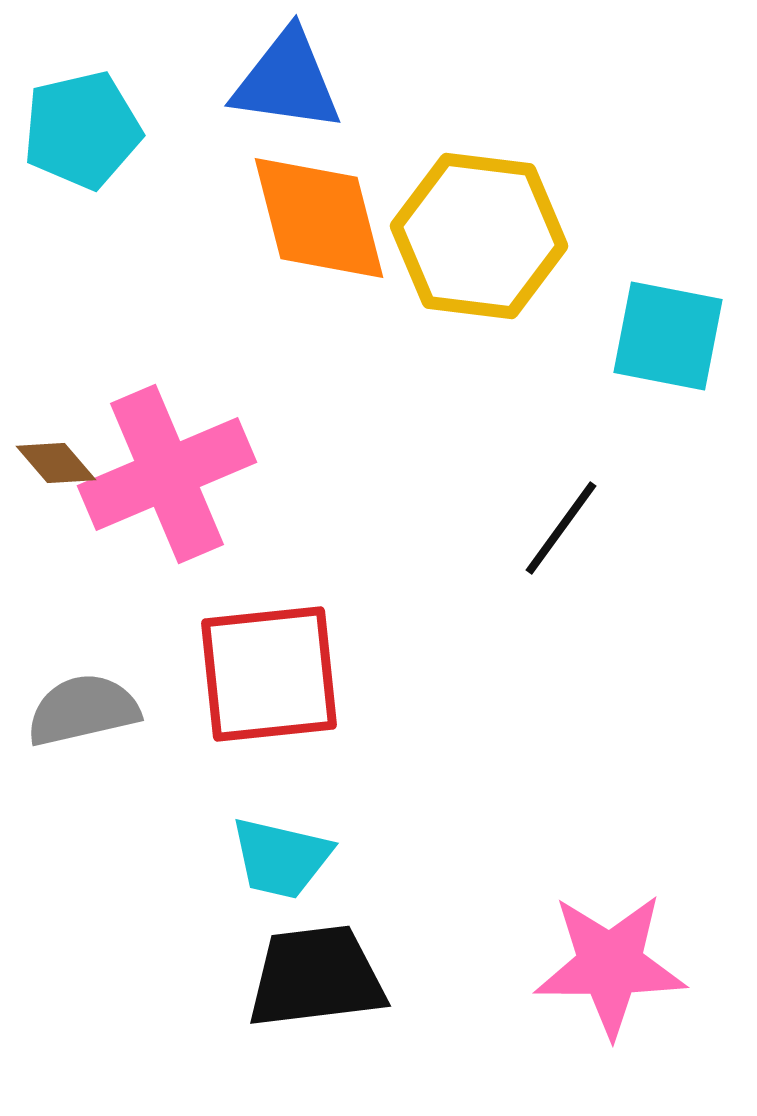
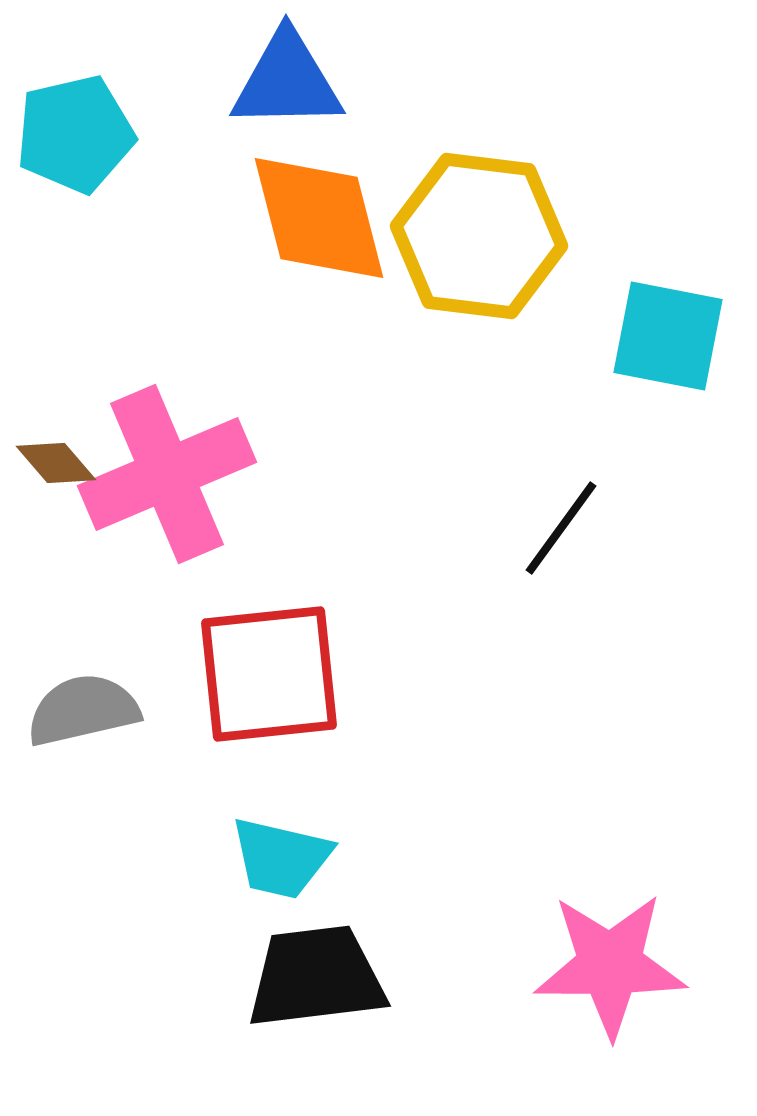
blue triangle: rotated 9 degrees counterclockwise
cyan pentagon: moved 7 px left, 4 px down
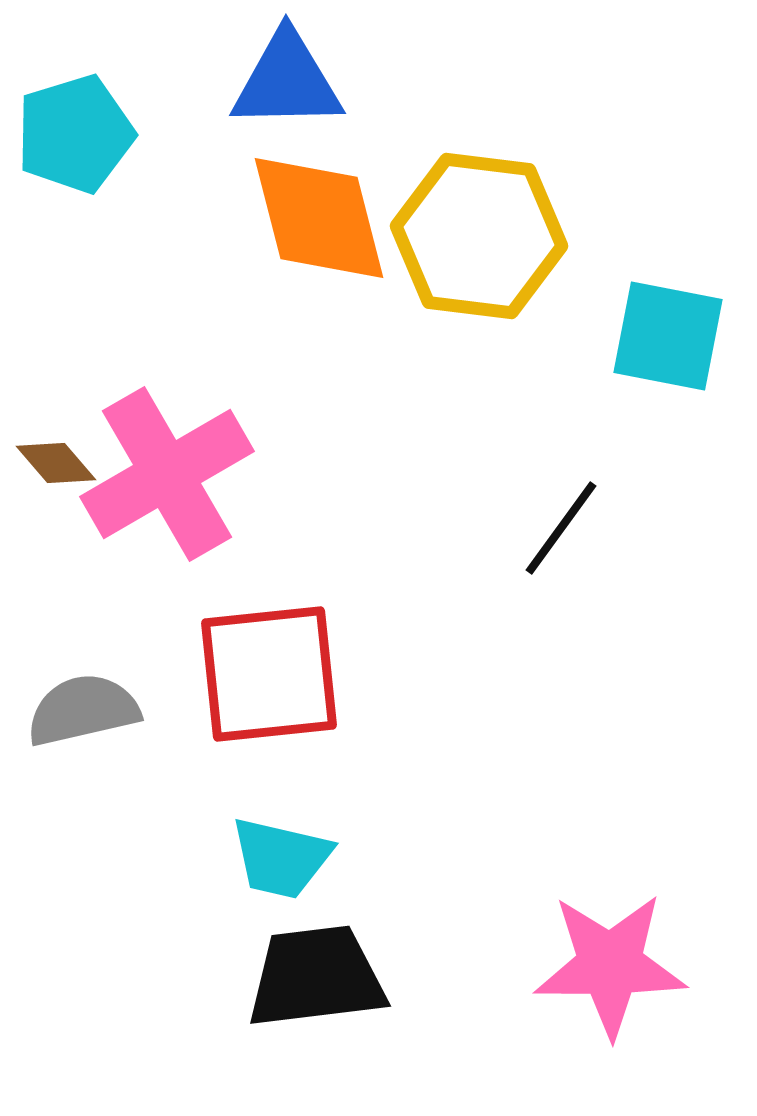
cyan pentagon: rotated 4 degrees counterclockwise
pink cross: rotated 7 degrees counterclockwise
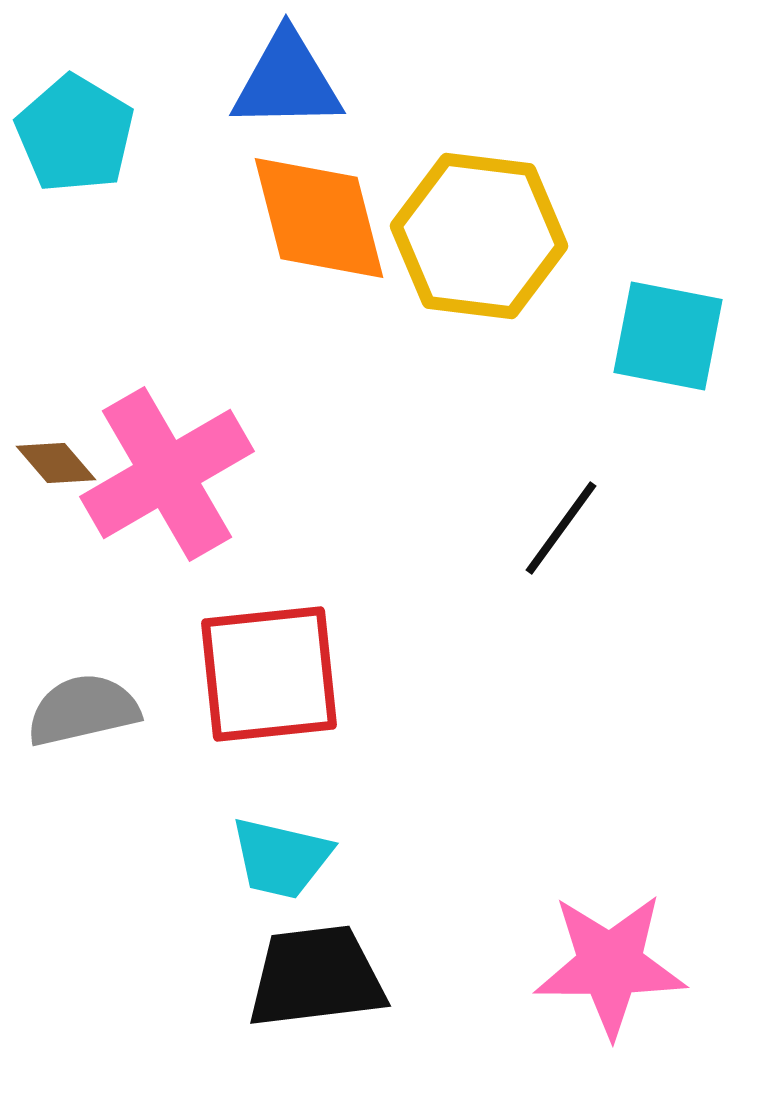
cyan pentagon: rotated 24 degrees counterclockwise
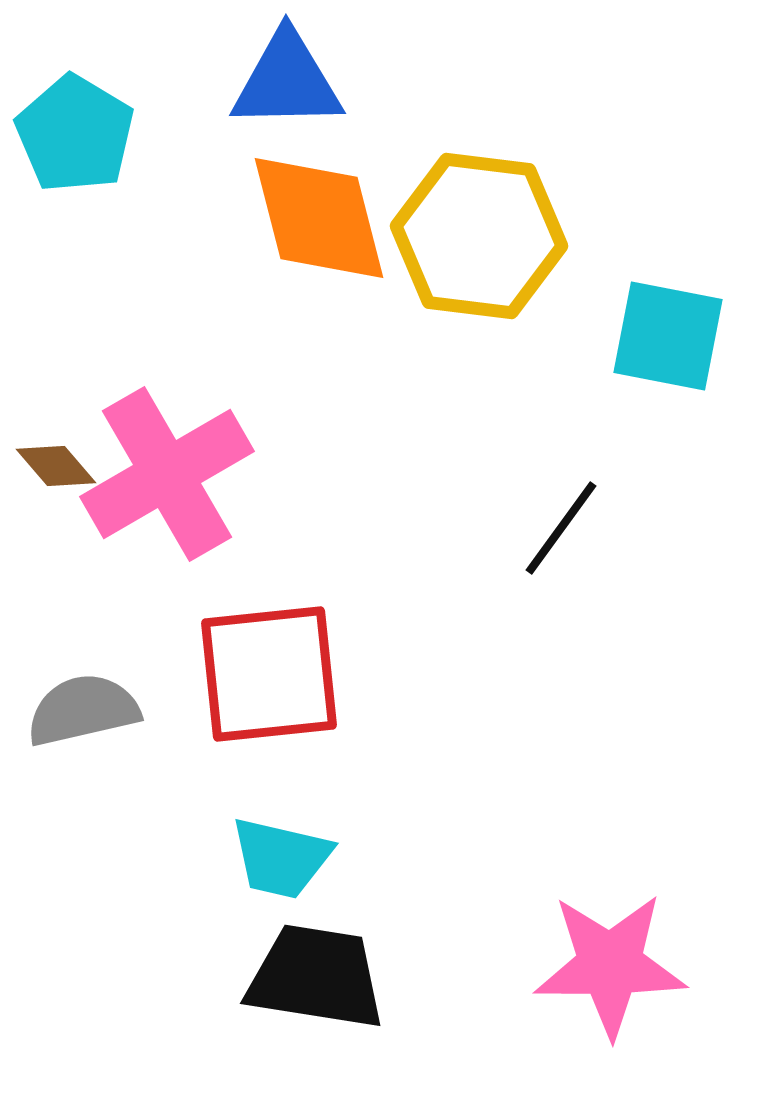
brown diamond: moved 3 px down
black trapezoid: rotated 16 degrees clockwise
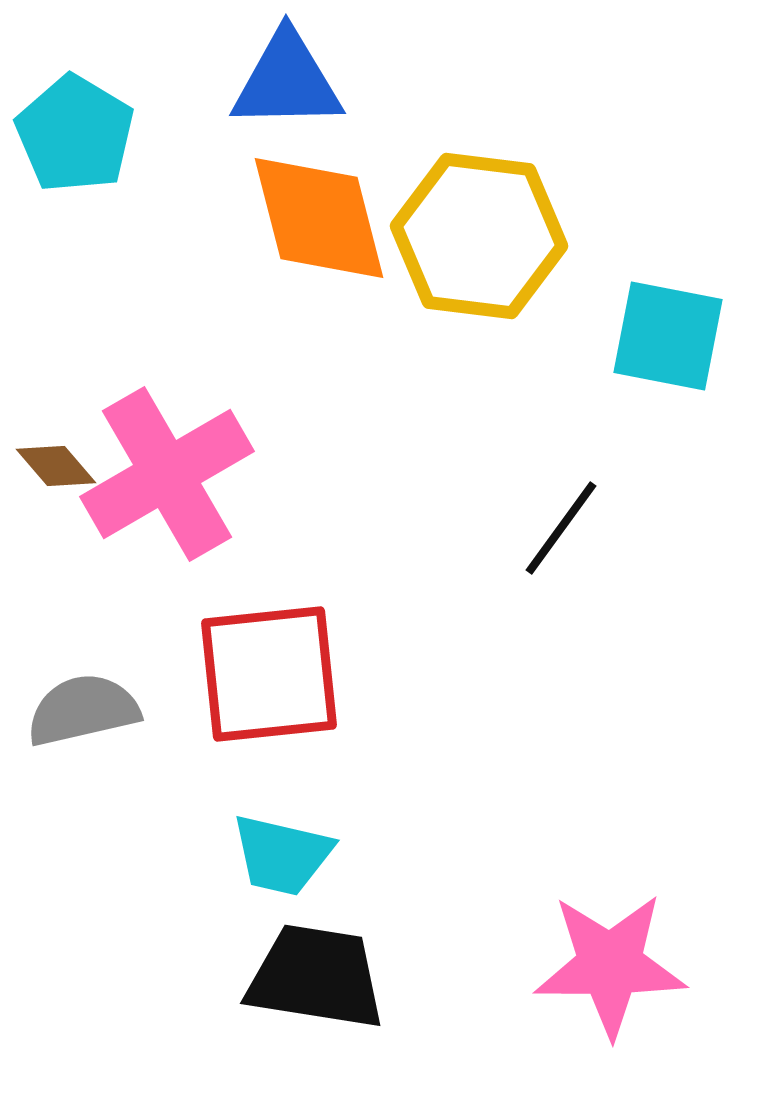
cyan trapezoid: moved 1 px right, 3 px up
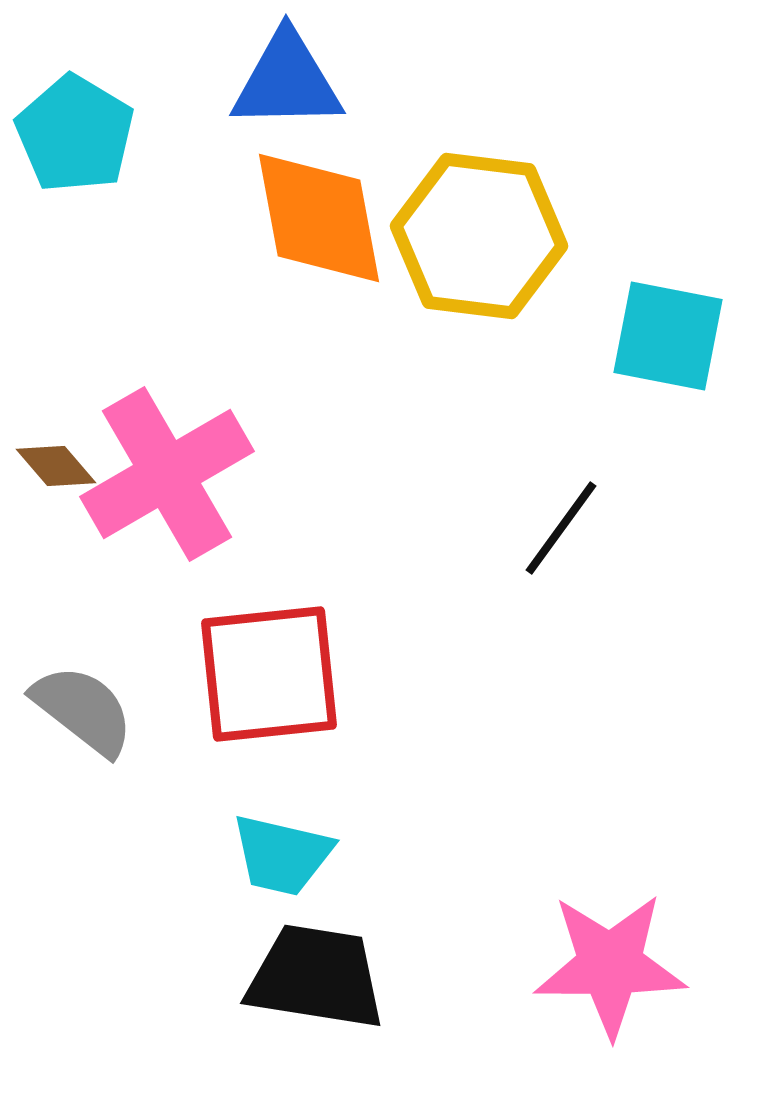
orange diamond: rotated 4 degrees clockwise
gray semicircle: rotated 51 degrees clockwise
